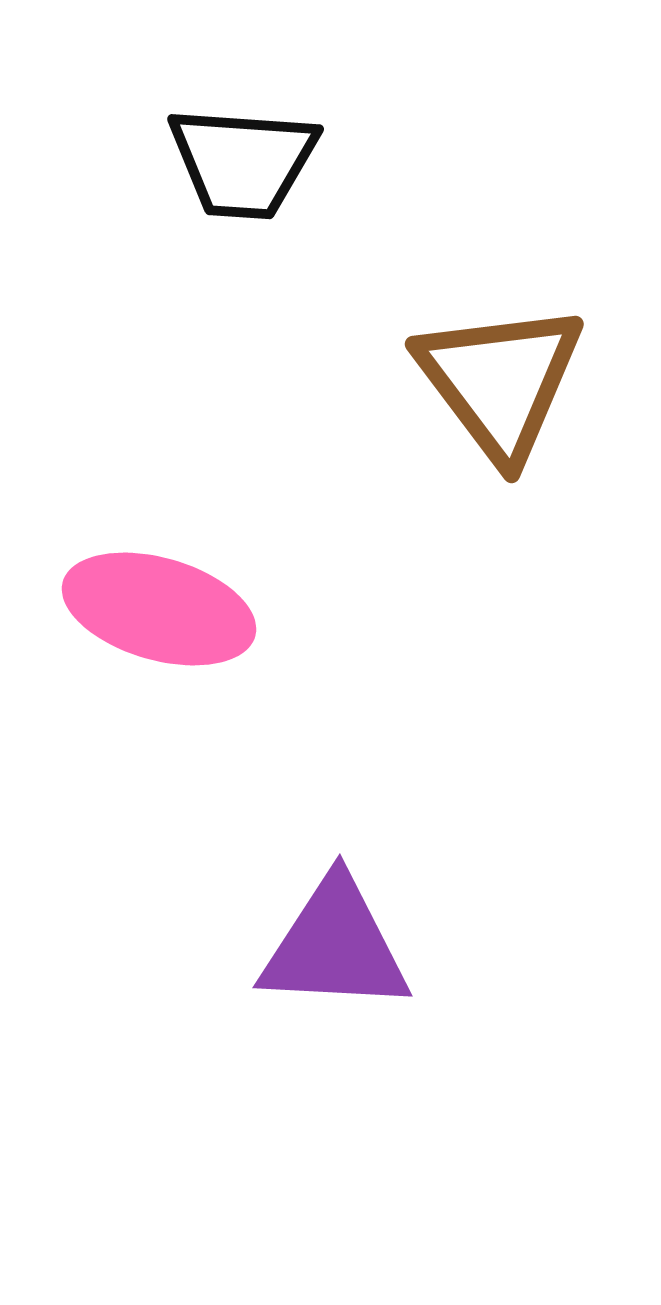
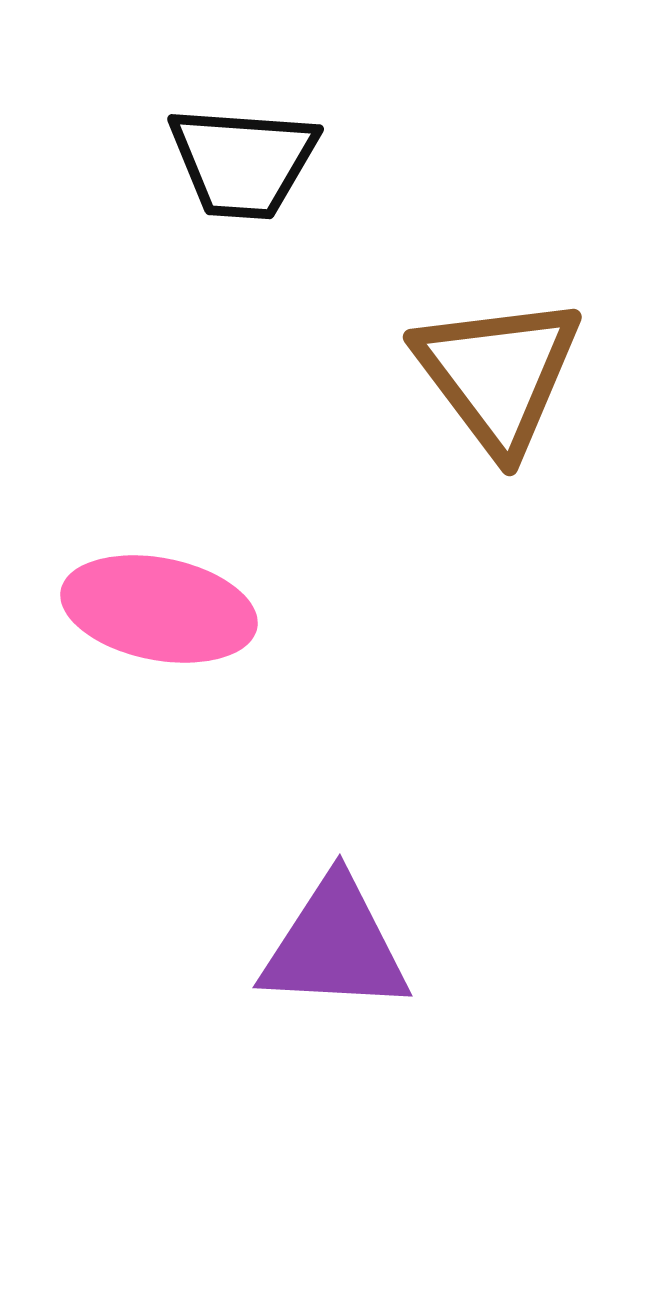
brown triangle: moved 2 px left, 7 px up
pink ellipse: rotated 5 degrees counterclockwise
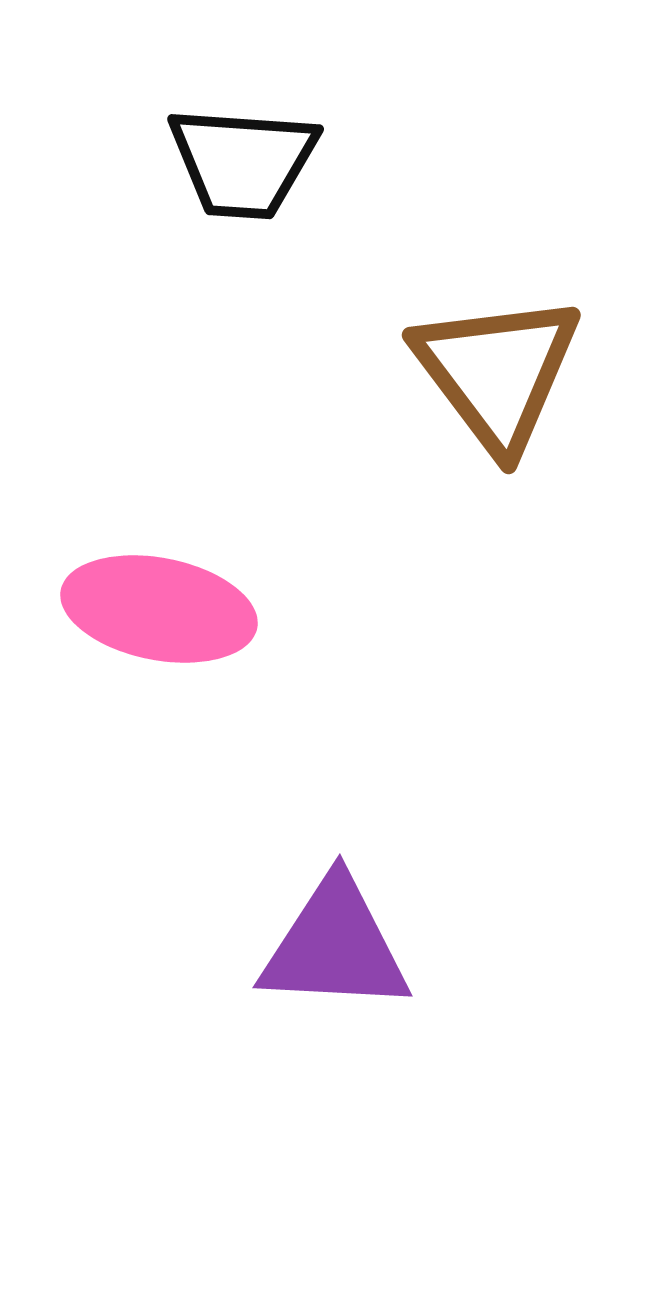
brown triangle: moved 1 px left, 2 px up
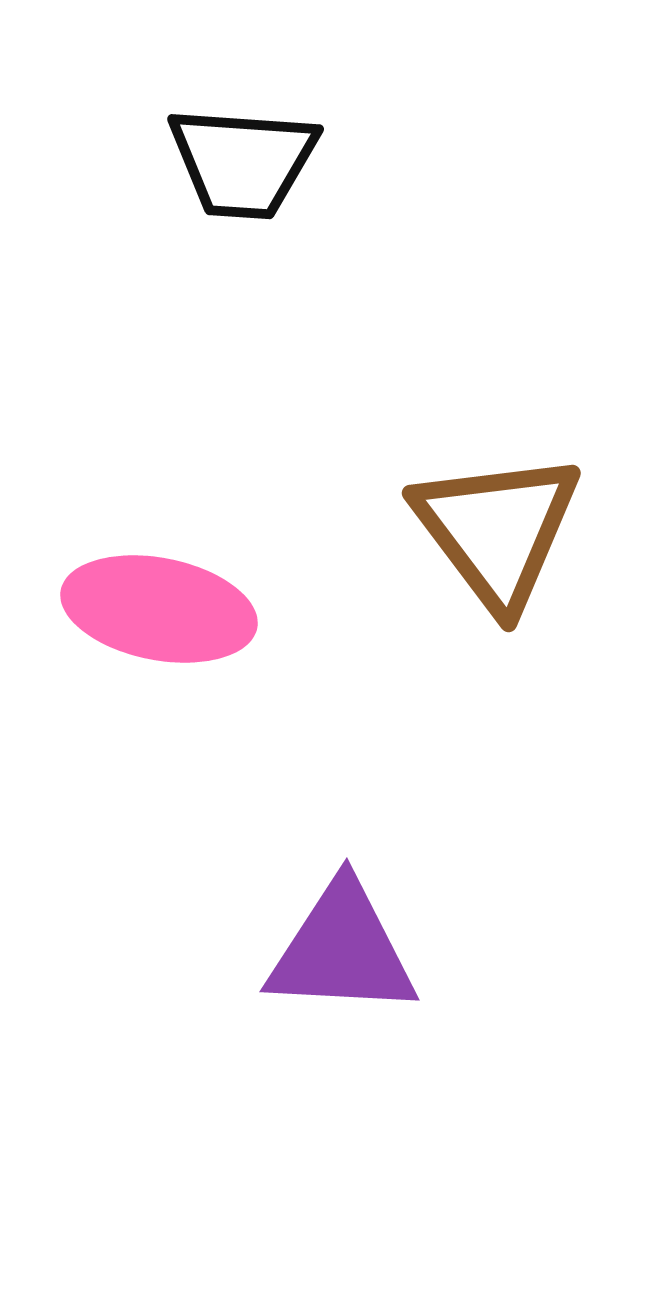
brown triangle: moved 158 px down
purple triangle: moved 7 px right, 4 px down
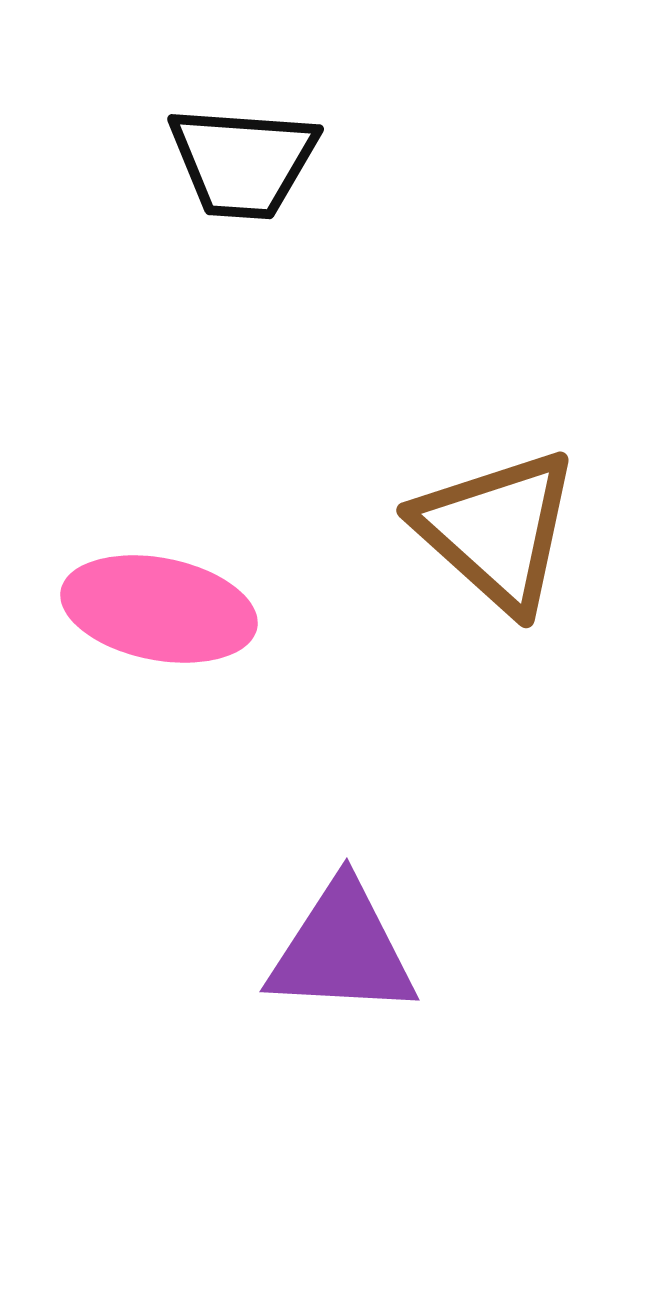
brown triangle: rotated 11 degrees counterclockwise
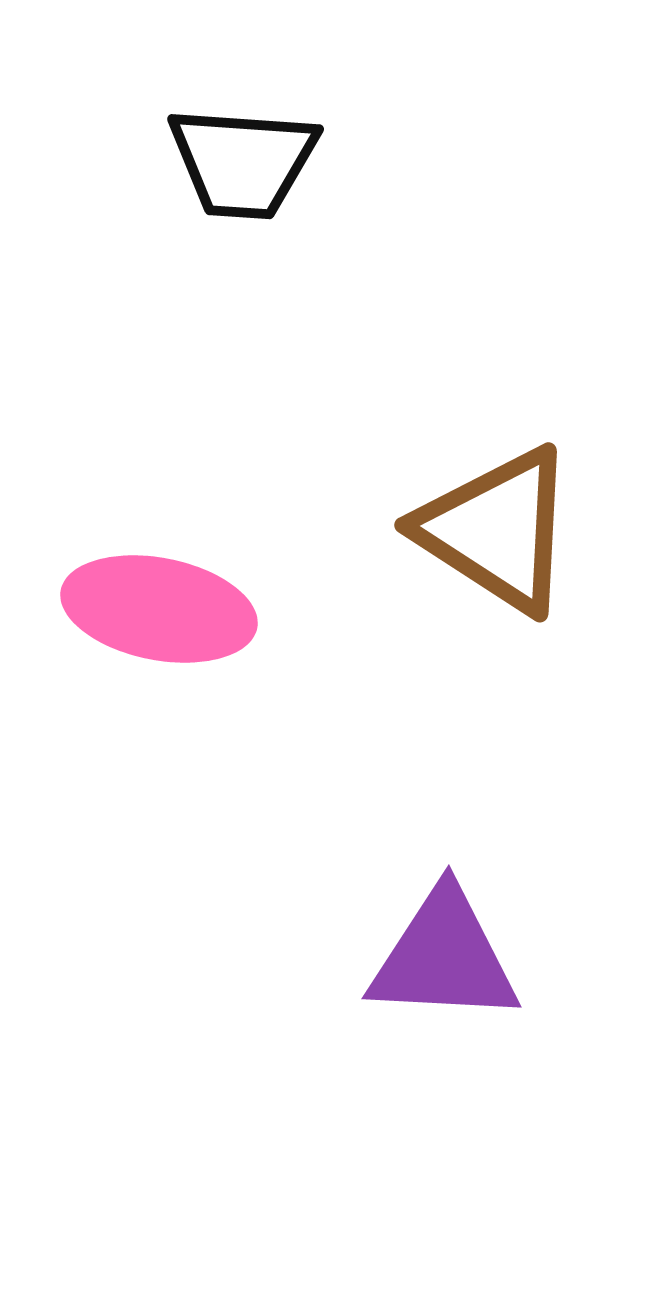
brown triangle: rotated 9 degrees counterclockwise
purple triangle: moved 102 px right, 7 px down
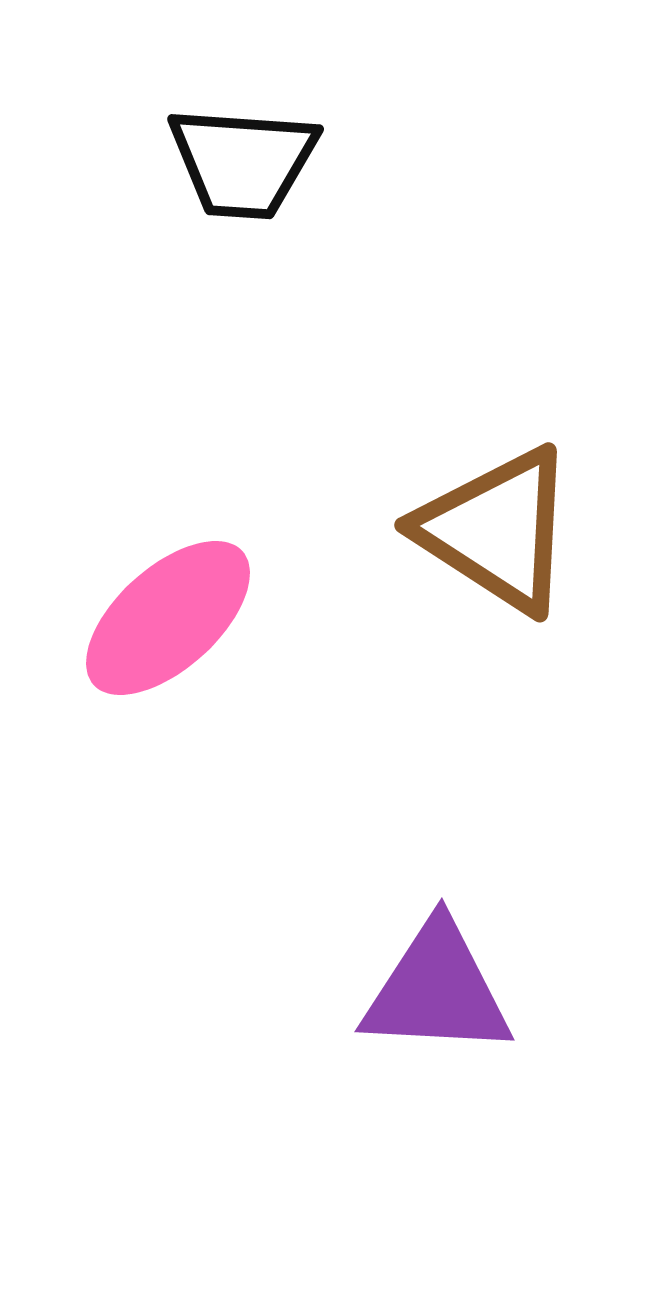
pink ellipse: moved 9 px right, 9 px down; rotated 53 degrees counterclockwise
purple triangle: moved 7 px left, 33 px down
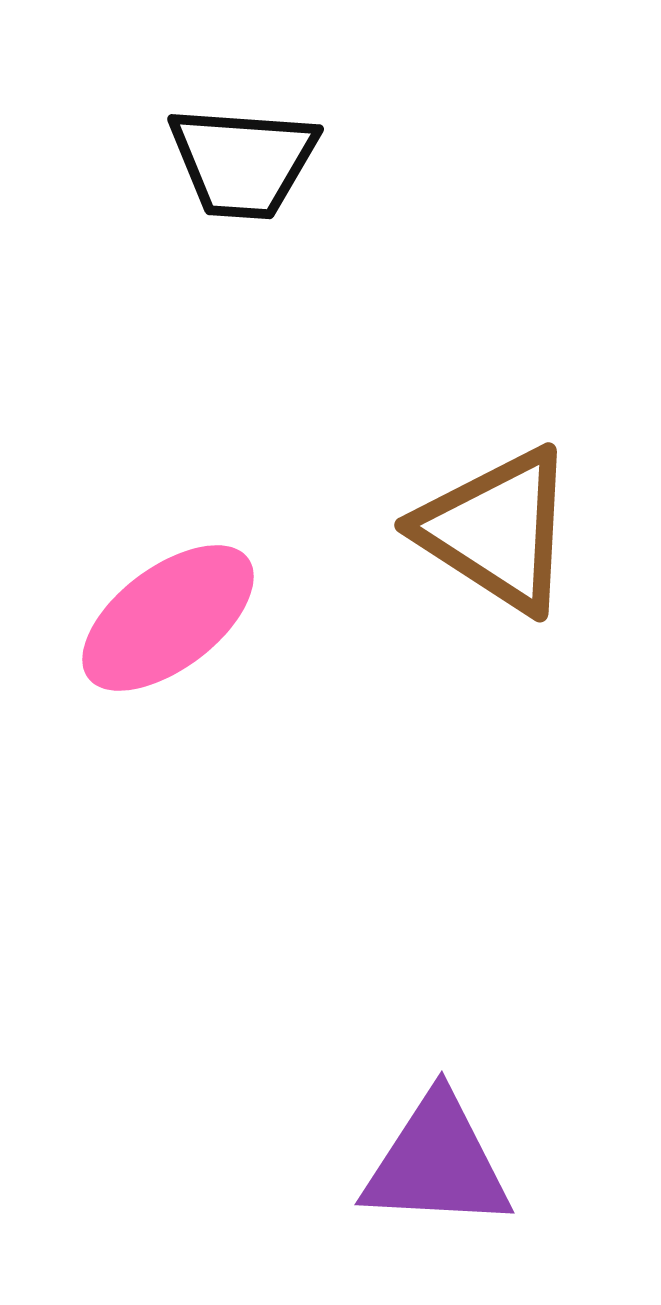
pink ellipse: rotated 5 degrees clockwise
purple triangle: moved 173 px down
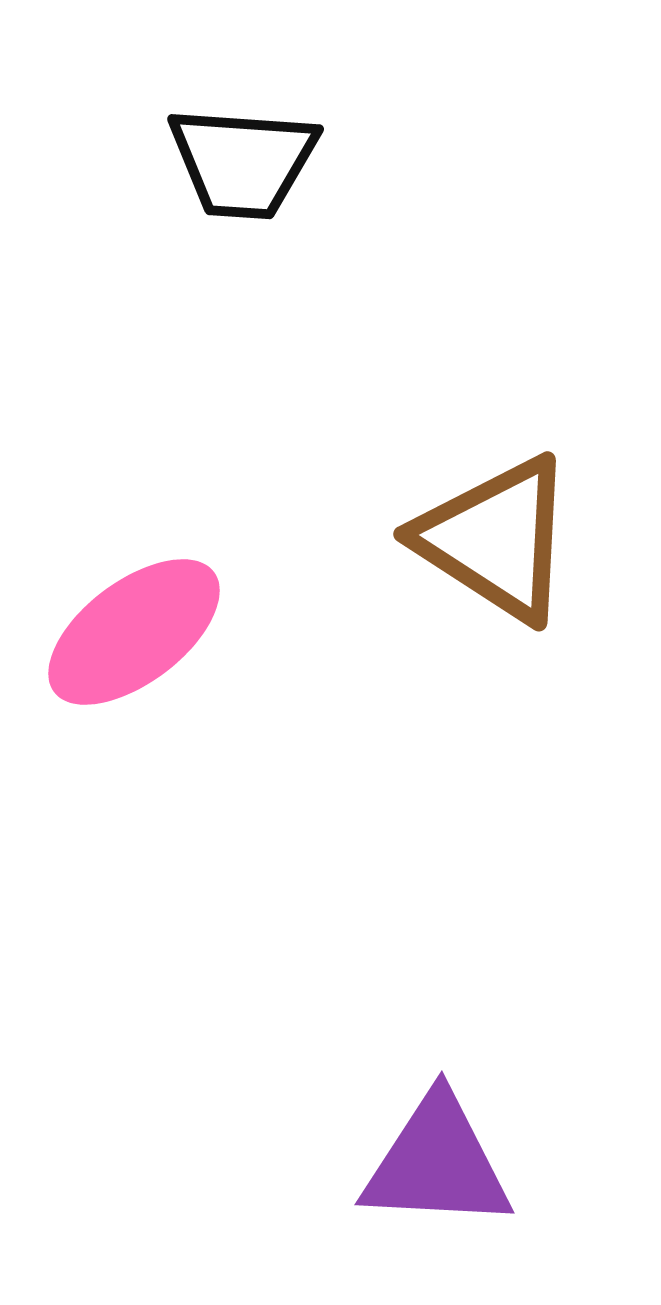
brown triangle: moved 1 px left, 9 px down
pink ellipse: moved 34 px left, 14 px down
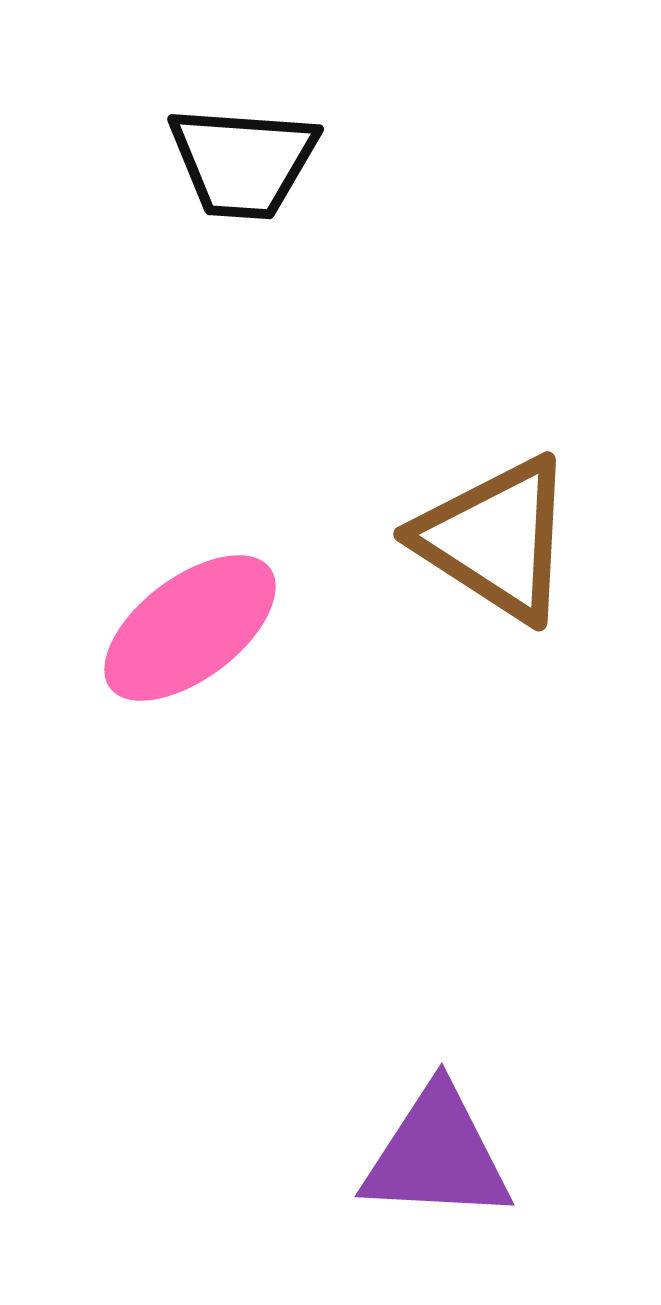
pink ellipse: moved 56 px right, 4 px up
purple triangle: moved 8 px up
